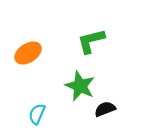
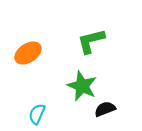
green star: moved 2 px right
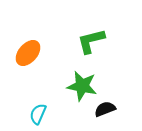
orange ellipse: rotated 16 degrees counterclockwise
green star: rotated 12 degrees counterclockwise
cyan semicircle: moved 1 px right
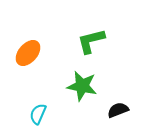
black semicircle: moved 13 px right, 1 px down
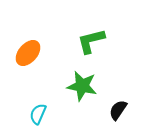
black semicircle: rotated 35 degrees counterclockwise
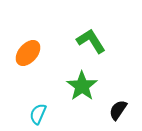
green L-shape: rotated 72 degrees clockwise
green star: rotated 24 degrees clockwise
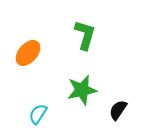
green L-shape: moved 6 px left, 6 px up; rotated 48 degrees clockwise
green star: moved 4 px down; rotated 24 degrees clockwise
cyan semicircle: rotated 10 degrees clockwise
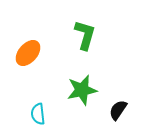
cyan semicircle: rotated 40 degrees counterclockwise
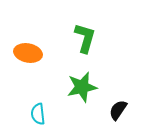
green L-shape: moved 3 px down
orange ellipse: rotated 60 degrees clockwise
green star: moved 3 px up
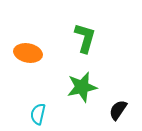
cyan semicircle: rotated 20 degrees clockwise
